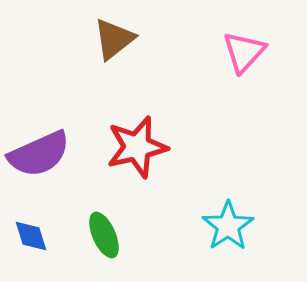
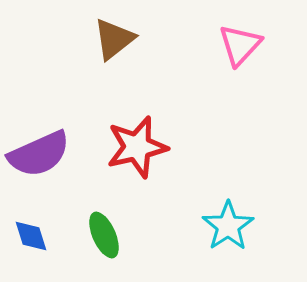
pink triangle: moved 4 px left, 7 px up
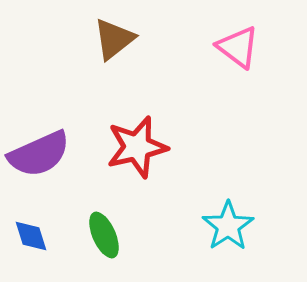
pink triangle: moved 2 px left, 2 px down; rotated 36 degrees counterclockwise
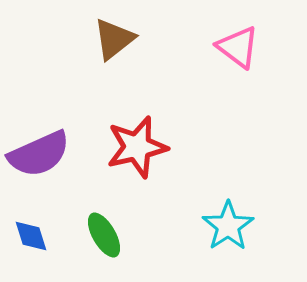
green ellipse: rotated 6 degrees counterclockwise
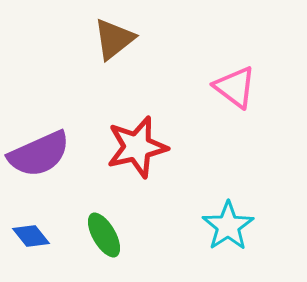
pink triangle: moved 3 px left, 40 px down
blue diamond: rotated 21 degrees counterclockwise
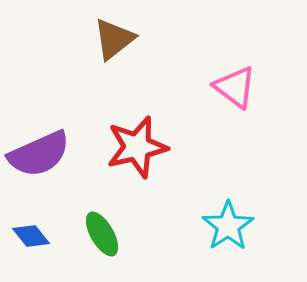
green ellipse: moved 2 px left, 1 px up
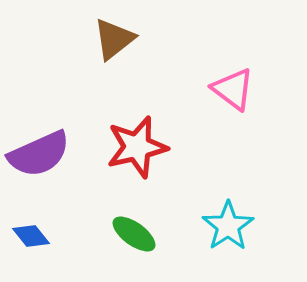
pink triangle: moved 2 px left, 2 px down
green ellipse: moved 32 px right; rotated 24 degrees counterclockwise
